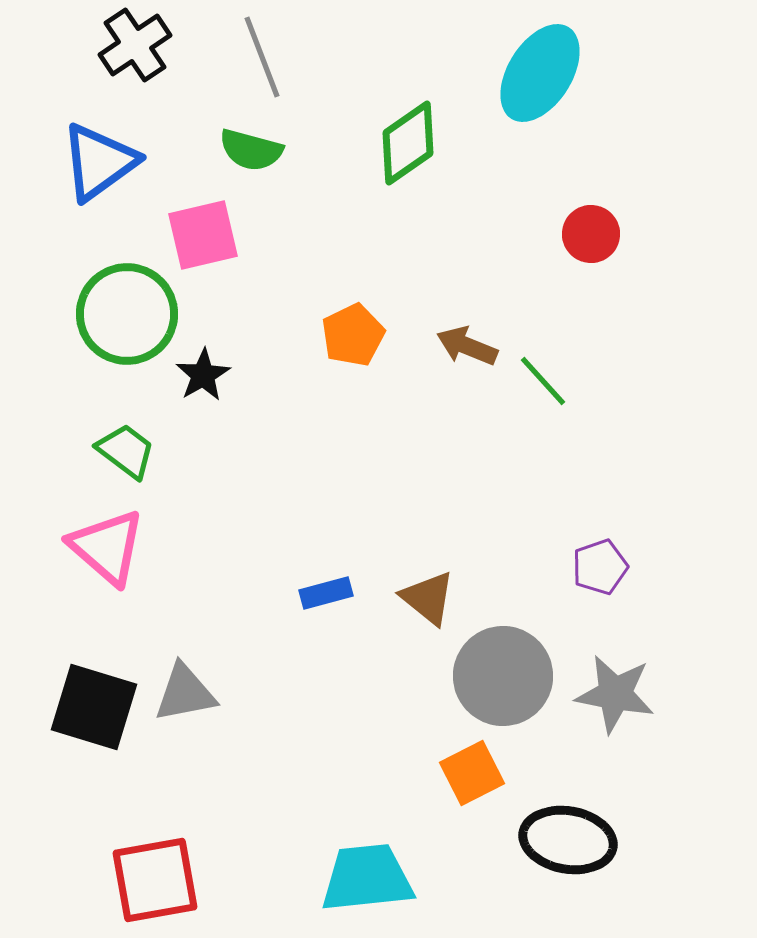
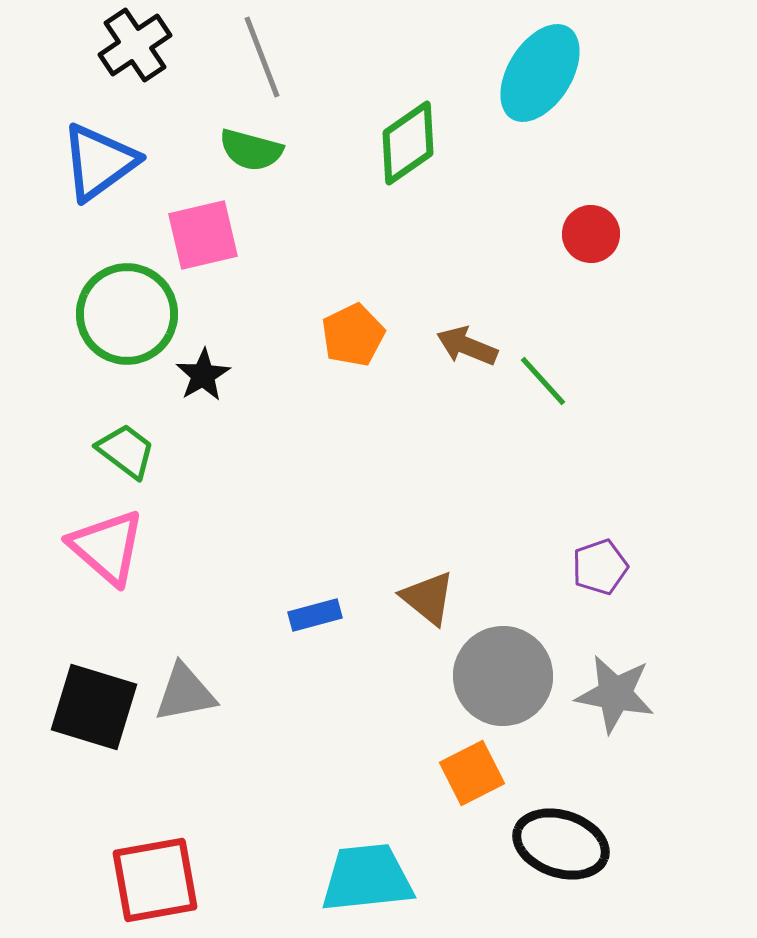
blue rectangle: moved 11 px left, 22 px down
black ellipse: moved 7 px left, 4 px down; rotated 8 degrees clockwise
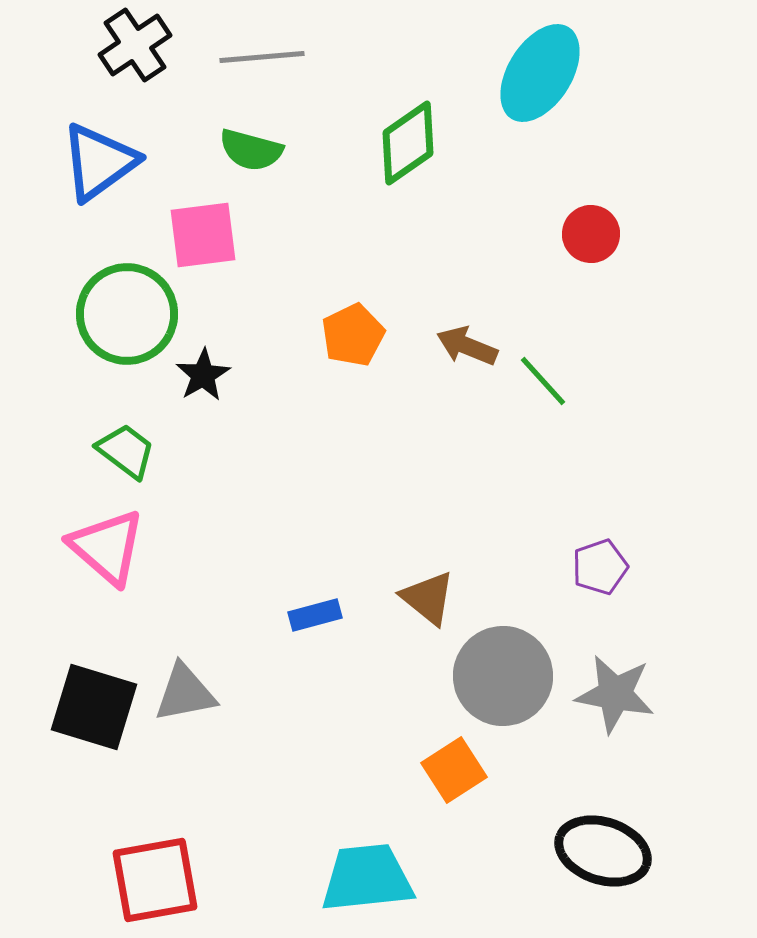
gray line: rotated 74 degrees counterclockwise
pink square: rotated 6 degrees clockwise
orange square: moved 18 px left, 3 px up; rotated 6 degrees counterclockwise
black ellipse: moved 42 px right, 7 px down
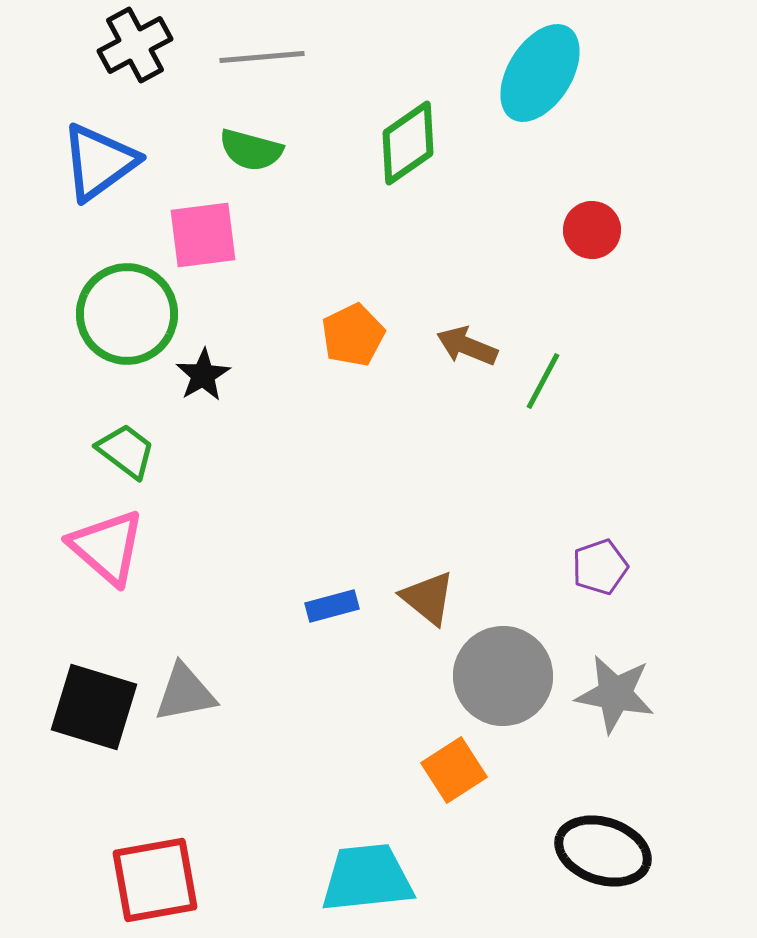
black cross: rotated 6 degrees clockwise
red circle: moved 1 px right, 4 px up
green line: rotated 70 degrees clockwise
blue rectangle: moved 17 px right, 9 px up
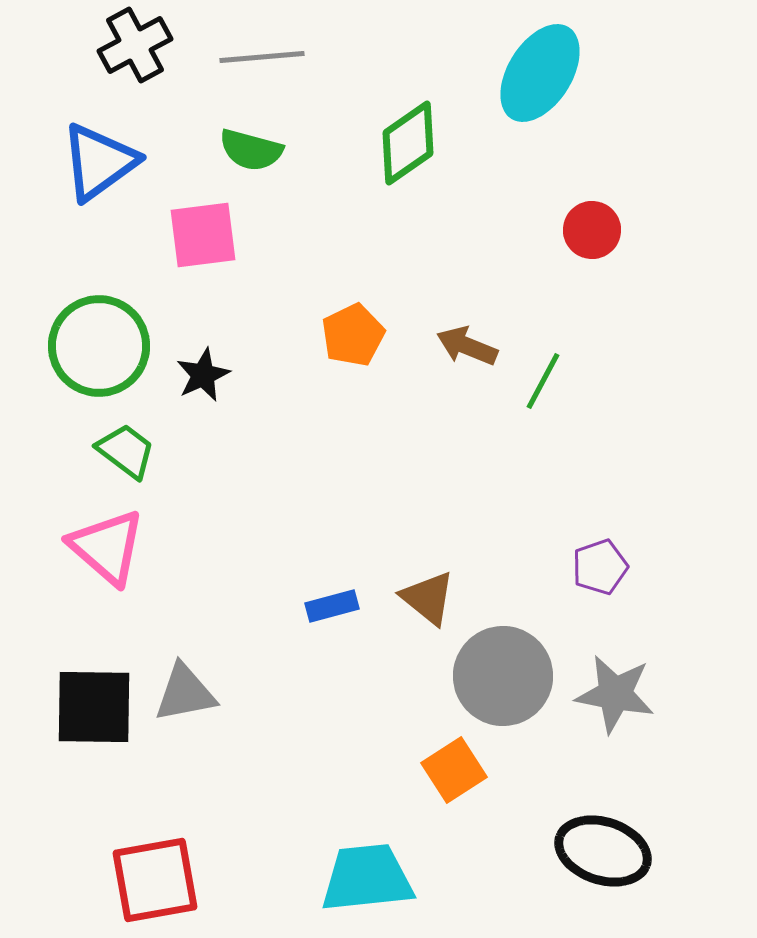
green circle: moved 28 px left, 32 px down
black star: rotated 6 degrees clockwise
black square: rotated 16 degrees counterclockwise
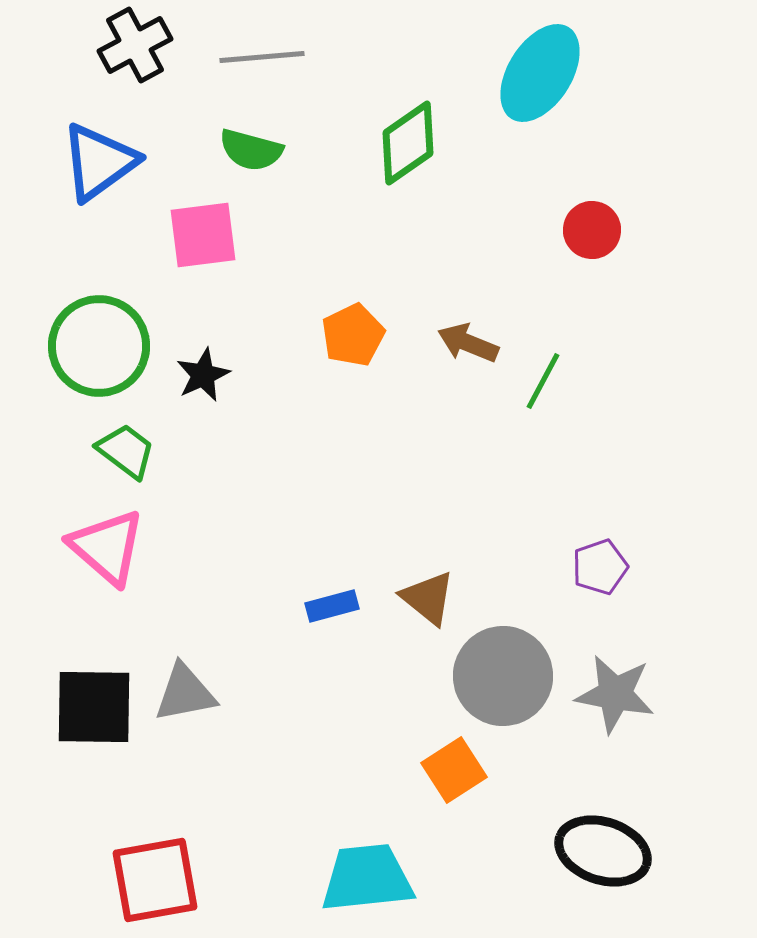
brown arrow: moved 1 px right, 3 px up
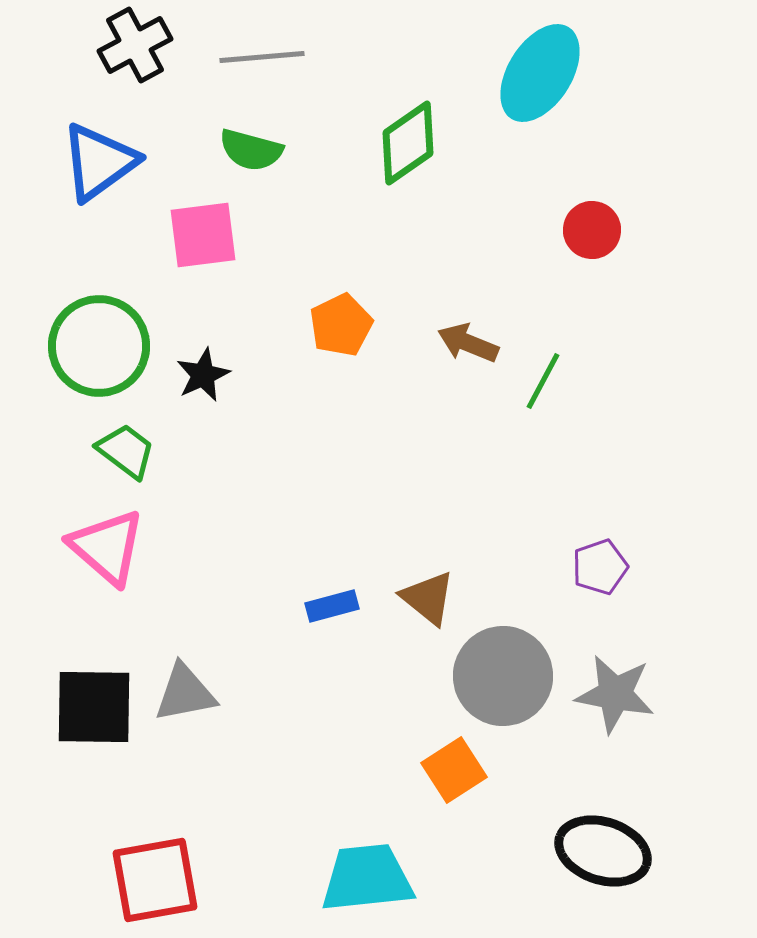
orange pentagon: moved 12 px left, 10 px up
